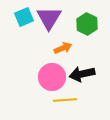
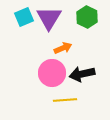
green hexagon: moved 7 px up
pink circle: moved 4 px up
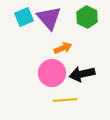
purple triangle: rotated 12 degrees counterclockwise
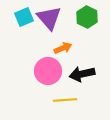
pink circle: moved 4 px left, 2 px up
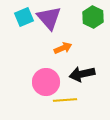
green hexagon: moved 6 px right
pink circle: moved 2 px left, 11 px down
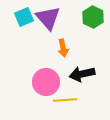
purple triangle: moved 1 px left
orange arrow: rotated 102 degrees clockwise
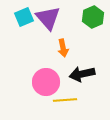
green hexagon: rotated 10 degrees clockwise
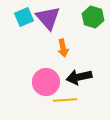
green hexagon: rotated 20 degrees counterclockwise
black arrow: moved 3 px left, 3 px down
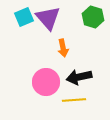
yellow line: moved 9 px right
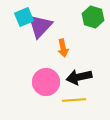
purple triangle: moved 8 px left, 8 px down; rotated 24 degrees clockwise
